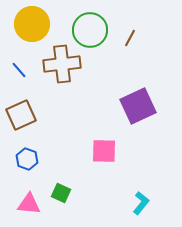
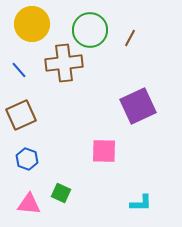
brown cross: moved 2 px right, 1 px up
cyan L-shape: rotated 50 degrees clockwise
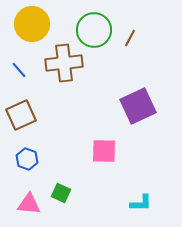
green circle: moved 4 px right
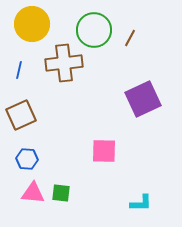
blue line: rotated 54 degrees clockwise
purple square: moved 5 px right, 7 px up
blue hexagon: rotated 15 degrees counterclockwise
green square: rotated 18 degrees counterclockwise
pink triangle: moved 4 px right, 11 px up
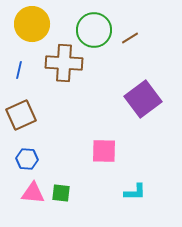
brown line: rotated 30 degrees clockwise
brown cross: rotated 9 degrees clockwise
purple square: rotated 12 degrees counterclockwise
cyan L-shape: moved 6 px left, 11 px up
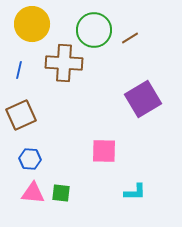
purple square: rotated 6 degrees clockwise
blue hexagon: moved 3 px right
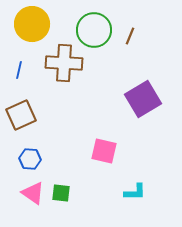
brown line: moved 2 px up; rotated 36 degrees counterclockwise
pink square: rotated 12 degrees clockwise
pink triangle: rotated 30 degrees clockwise
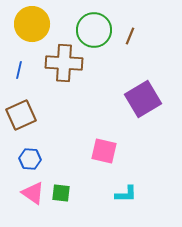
cyan L-shape: moved 9 px left, 2 px down
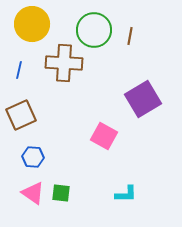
brown line: rotated 12 degrees counterclockwise
pink square: moved 15 px up; rotated 16 degrees clockwise
blue hexagon: moved 3 px right, 2 px up
